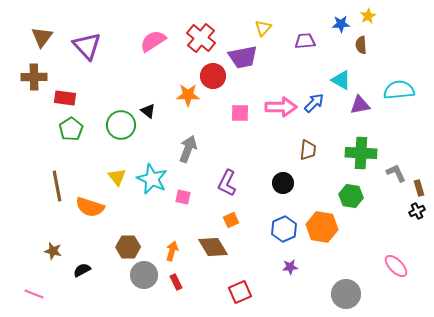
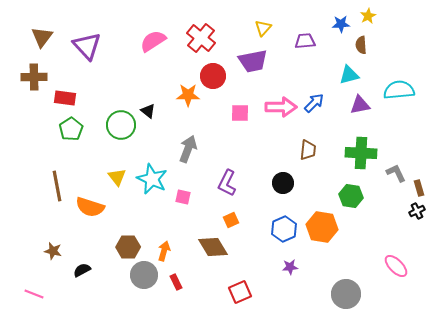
purple trapezoid at (243, 57): moved 10 px right, 4 px down
cyan triangle at (341, 80): moved 8 px right, 5 px up; rotated 45 degrees counterclockwise
orange arrow at (172, 251): moved 8 px left
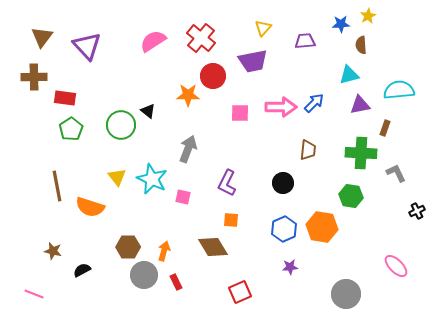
brown rectangle at (419, 188): moved 34 px left, 60 px up; rotated 35 degrees clockwise
orange square at (231, 220): rotated 28 degrees clockwise
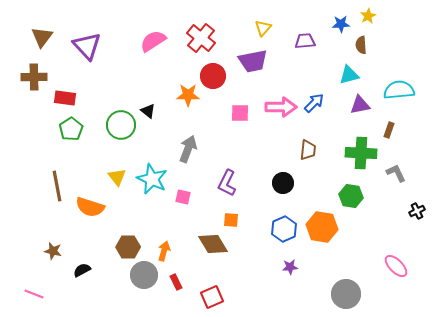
brown rectangle at (385, 128): moved 4 px right, 2 px down
brown diamond at (213, 247): moved 3 px up
red square at (240, 292): moved 28 px left, 5 px down
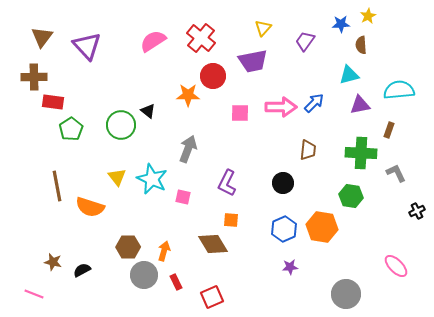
purple trapezoid at (305, 41): rotated 50 degrees counterclockwise
red rectangle at (65, 98): moved 12 px left, 4 px down
brown star at (53, 251): moved 11 px down
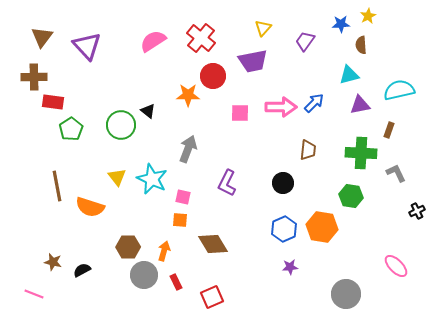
cyan semicircle at (399, 90): rotated 8 degrees counterclockwise
orange square at (231, 220): moved 51 px left
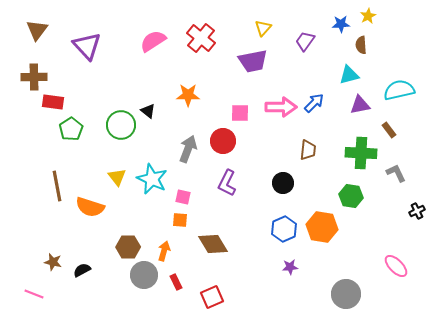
brown triangle at (42, 37): moved 5 px left, 7 px up
red circle at (213, 76): moved 10 px right, 65 px down
brown rectangle at (389, 130): rotated 56 degrees counterclockwise
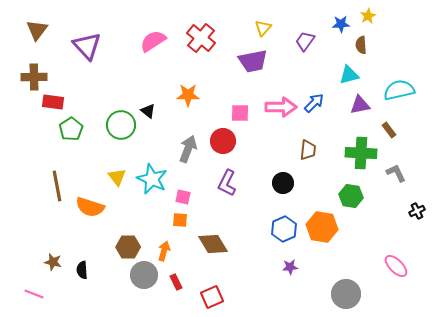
black semicircle at (82, 270): rotated 66 degrees counterclockwise
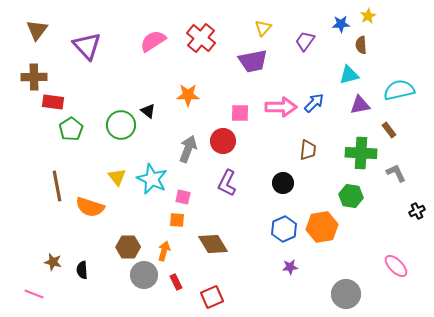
orange square at (180, 220): moved 3 px left
orange hexagon at (322, 227): rotated 20 degrees counterclockwise
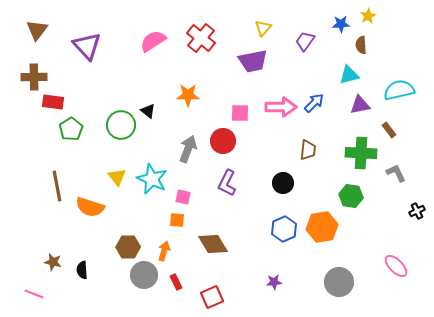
purple star at (290, 267): moved 16 px left, 15 px down
gray circle at (346, 294): moved 7 px left, 12 px up
